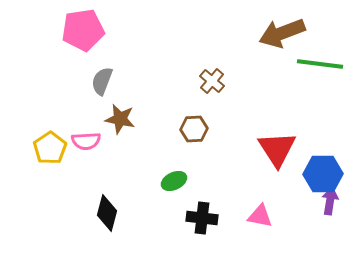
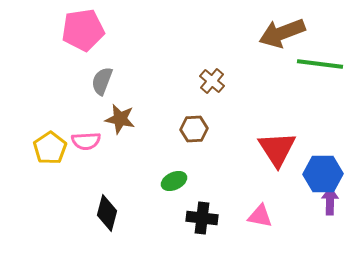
purple arrow: rotated 8 degrees counterclockwise
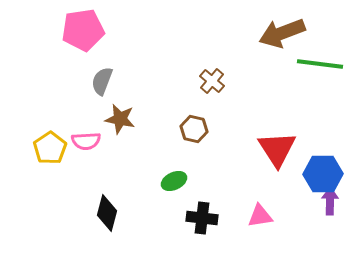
brown hexagon: rotated 16 degrees clockwise
pink triangle: rotated 20 degrees counterclockwise
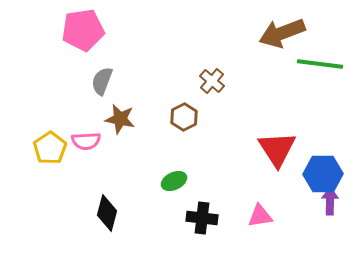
brown hexagon: moved 10 px left, 12 px up; rotated 20 degrees clockwise
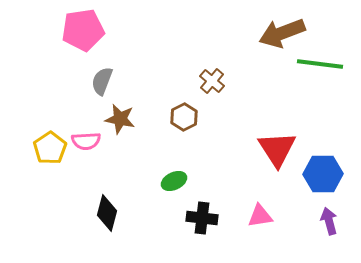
purple arrow: moved 1 px left, 20 px down; rotated 16 degrees counterclockwise
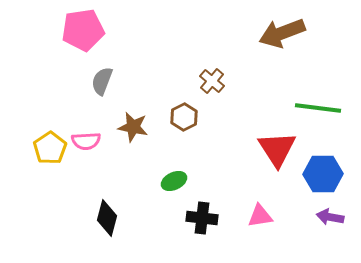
green line: moved 2 px left, 44 px down
brown star: moved 13 px right, 8 px down
black diamond: moved 5 px down
purple arrow: moved 1 px right, 4 px up; rotated 64 degrees counterclockwise
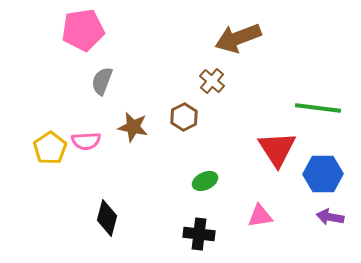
brown arrow: moved 44 px left, 5 px down
green ellipse: moved 31 px right
black cross: moved 3 px left, 16 px down
